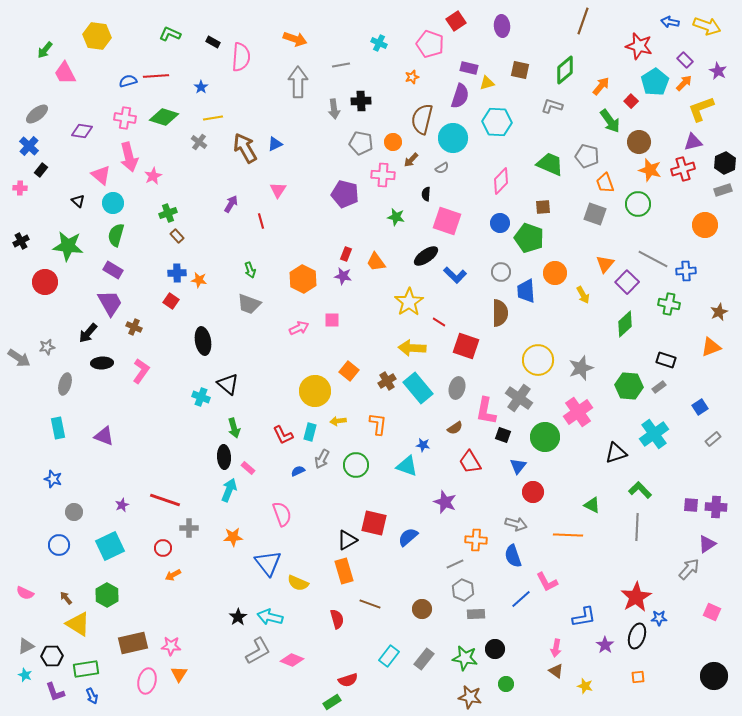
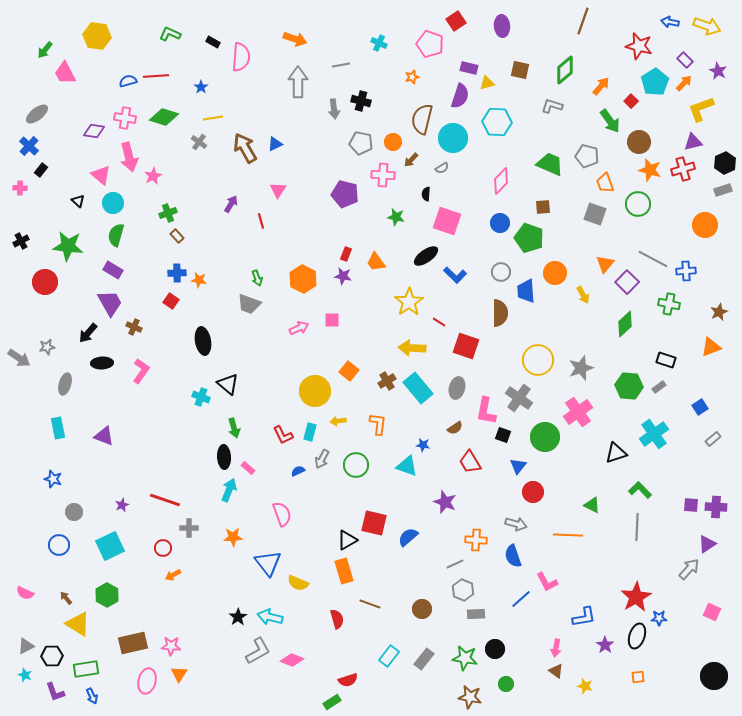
black cross at (361, 101): rotated 18 degrees clockwise
purple diamond at (82, 131): moved 12 px right
green arrow at (250, 270): moved 7 px right, 8 px down
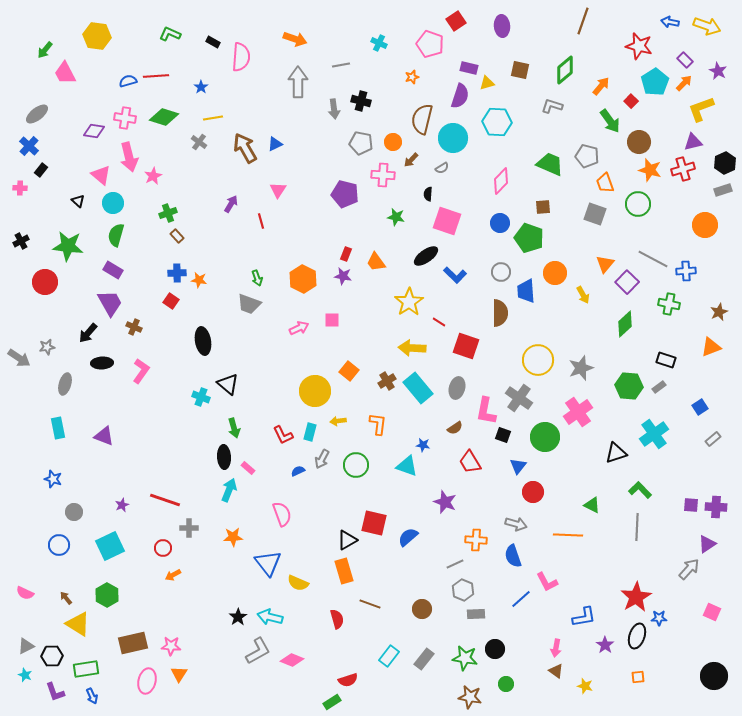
black semicircle at (426, 194): moved 2 px right
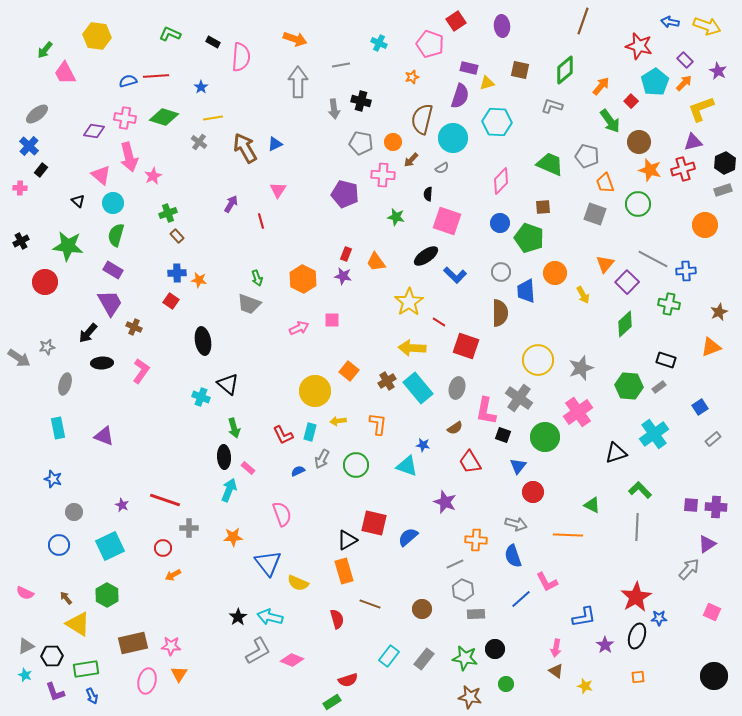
purple star at (122, 505): rotated 24 degrees counterclockwise
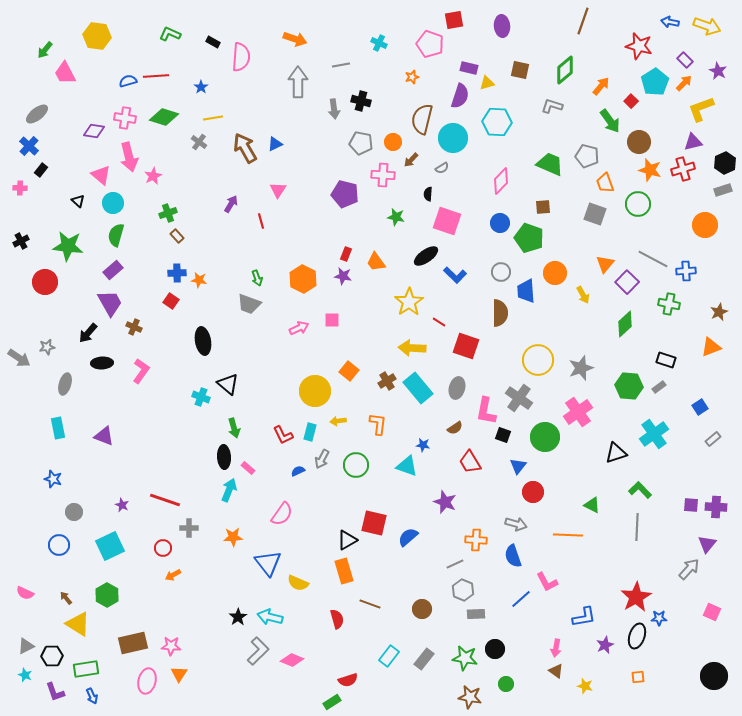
red square at (456, 21): moved 2 px left, 1 px up; rotated 24 degrees clockwise
purple rectangle at (113, 270): rotated 72 degrees counterclockwise
pink semicircle at (282, 514): rotated 55 degrees clockwise
purple triangle at (707, 544): rotated 18 degrees counterclockwise
purple star at (605, 645): rotated 12 degrees clockwise
gray L-shape at (258, 651): rotated 16 degrees counterclockwise
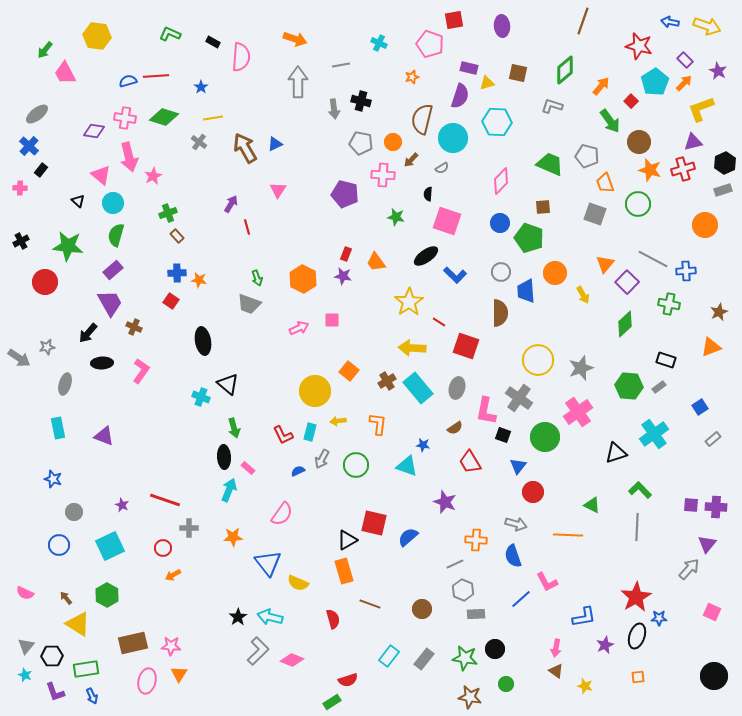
brown square at (520, 70): moved 2 px left, 3 px down
red line at (261, 221): moved 14 px left, 6 px down
red semicircle at (337, 619): moved 4 px left
gray triangle at (26, 646): rotated 24 degrees counterclockwise
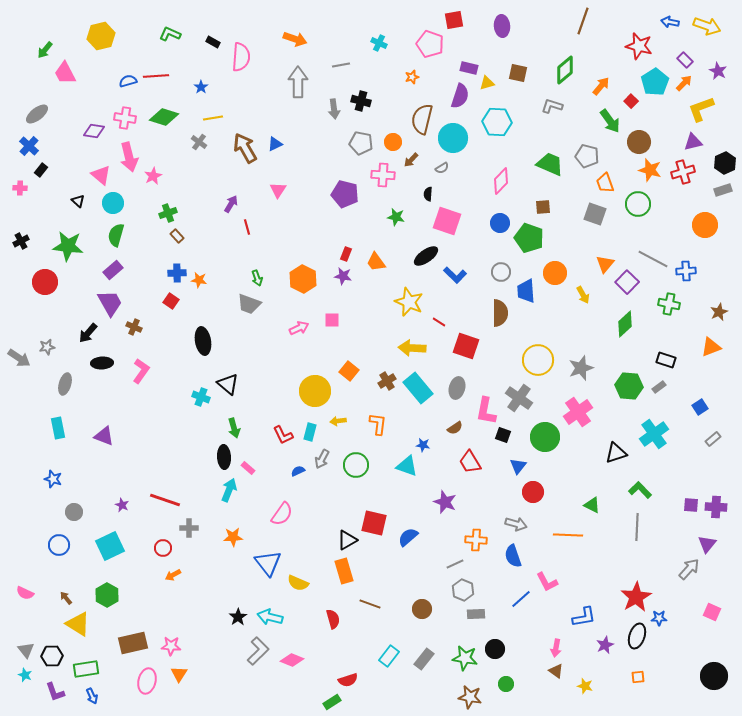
yellow hexagon at (97, 36): moved 4 px right; rotated 20 degrees counterclockwise
red cross at (683, 169): moved 3 px down
yellow star at (409, 302): rotated 16 degrees counterclockwise
gray triangle at (26, 646): moved 4 px down; rotated 18 degrees counterclockwise
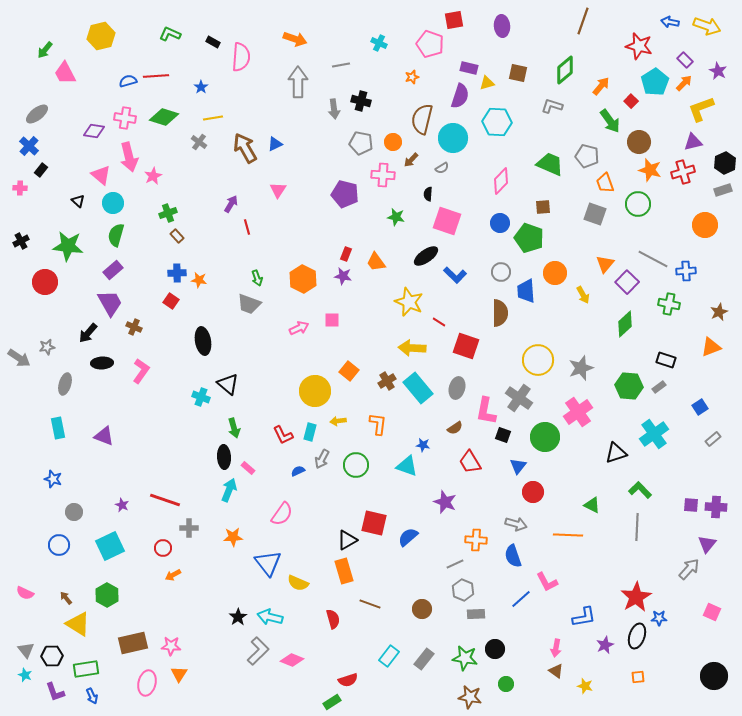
pink ellipse at (147, 681): moved 2 px down
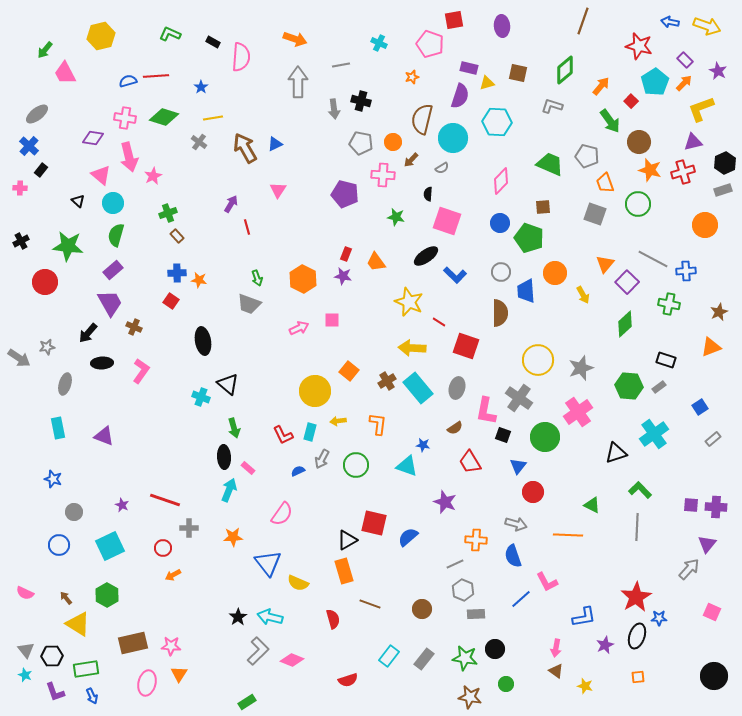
purple diamond at (94, 131): moved 1 px left, 7 px down
green rectangle at (332, 702): moved 85 px left
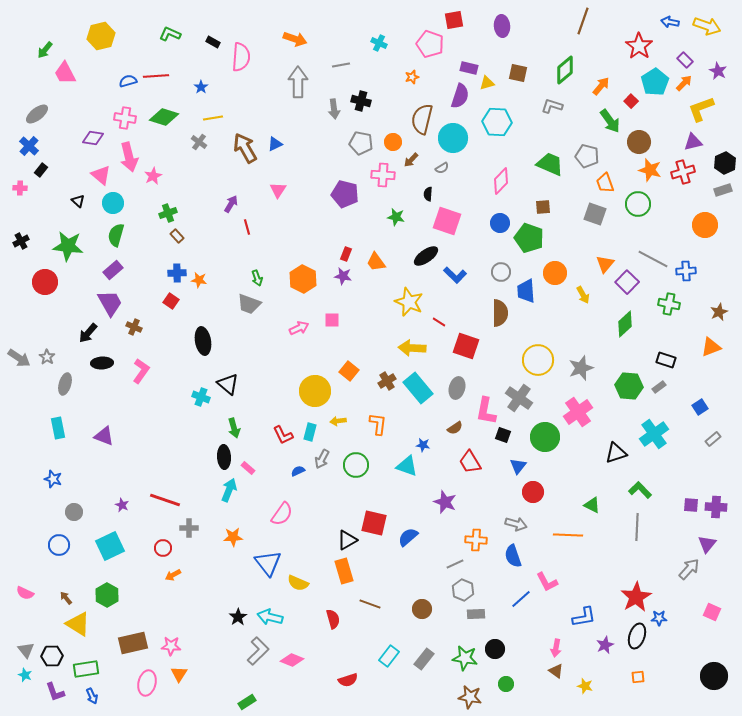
red star at (639, 46): rotated 20 degrees clockwise
gray star at (47, 347): moved 10 px down; rotated 28 degrees counterclockwise
